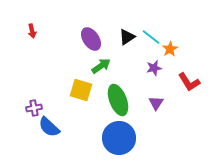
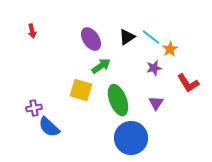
red L-shape: moved 1 px left, 1 px down
blue circle: moved 12 px right
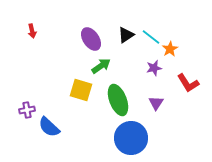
black triangle: moved 1 px left, 2 px up
purple cross: moved 7 px left, 2 px down
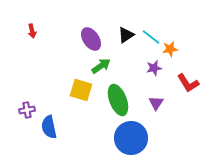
orange star: rotated 21 degrees clockwise
blue semicircle: rotated 35 degrees clockwise
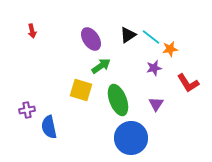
black triangle: moved 2 px right
purple triangle: moved 1 px down
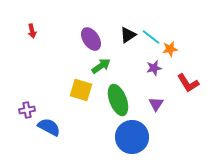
blue semicircle: rotated 130 degrees clockwise
blue circle: moved 1 px right, 1 px up
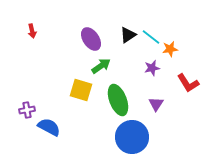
purple star: moved 2 px left
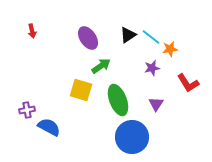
purple ellipse: moved 3 px left, 1 px up
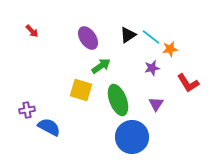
red arrow: rotated 32 degrees counterclockwise
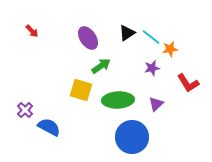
black triangle: moved 1 px left, 2 px up
green ellipse: rotated 72 degrees counterclockwise
purple triangle: rotated 14 degrees clockwise
purple cross: moved 2 px left; rotated 35 degrees counterclockwise
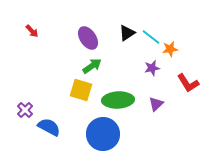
green arrow: moved 9 px left
blue circle: moved 29 px left, 3 px up
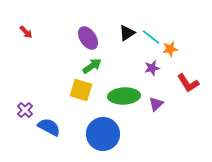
red arrow: moved 6 px left, 1 px down
green ellipse: moved 6 px right, 4 px up
